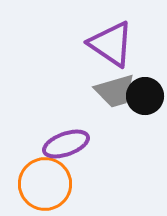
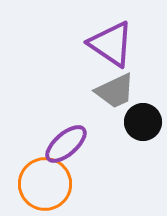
gray trapezoid: rotated 9 degrees counterclockwise
black circle: moved 2 px left, 26 px down
purple ellipse: rotated 21 degrees counterclockwise
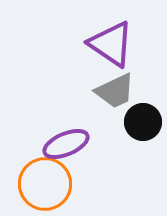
purple ellipse: rotated 18 degrees clockwise
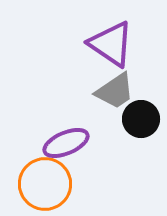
gray trapezoid: rotated 9 degrees counterclockwise
black circle: moved 2 px left, 3 px up
purple ellipse: moved 1 px up
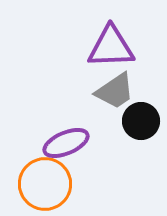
purple triangle: moved 3 px down; rotated 36 degrees counterclockwise
black circle: moved 2 px down
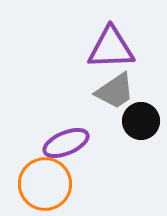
purple triangle: moved 1 px down
